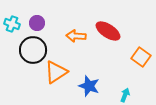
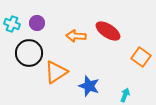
black circle: moved 4 px left, 3 px down
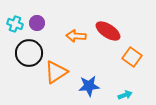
cyan cross: moved 3 px right
orange square: moved 9 px left
blue star: rotated 25 degrees counterclockwise
cyan arrow: rotated 48 degrees clockwise
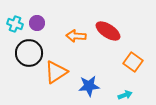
orange square: moved 1 px right, 5 px down
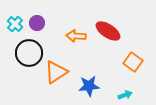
cyan cross: rotated 21 degrees clockwise
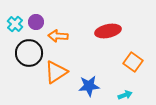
purple circle: moved 1 px left, 1 px up
red ellipse: rotated 45 degrees counterclockwise
orange arrow: moved 18 px left
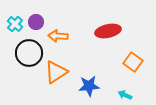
cyan arrow: rotated 136 degrees counterclockwise
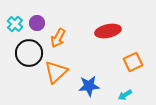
purple circle: moved 1 px right, 1 px down
orange arrow: moved 2 px down; rotated 66 degrees counterclockwise
orange square: rotated 30 degrees clockwise
orange triangle: rotated 10 degrees counterclockwise
cyan arrow: rotated 56 degrees counterclockwise
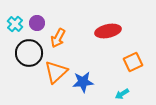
blue star: moved 6 px left, 4 px up
cyan arrow: moved 3 px left, 1 px up
